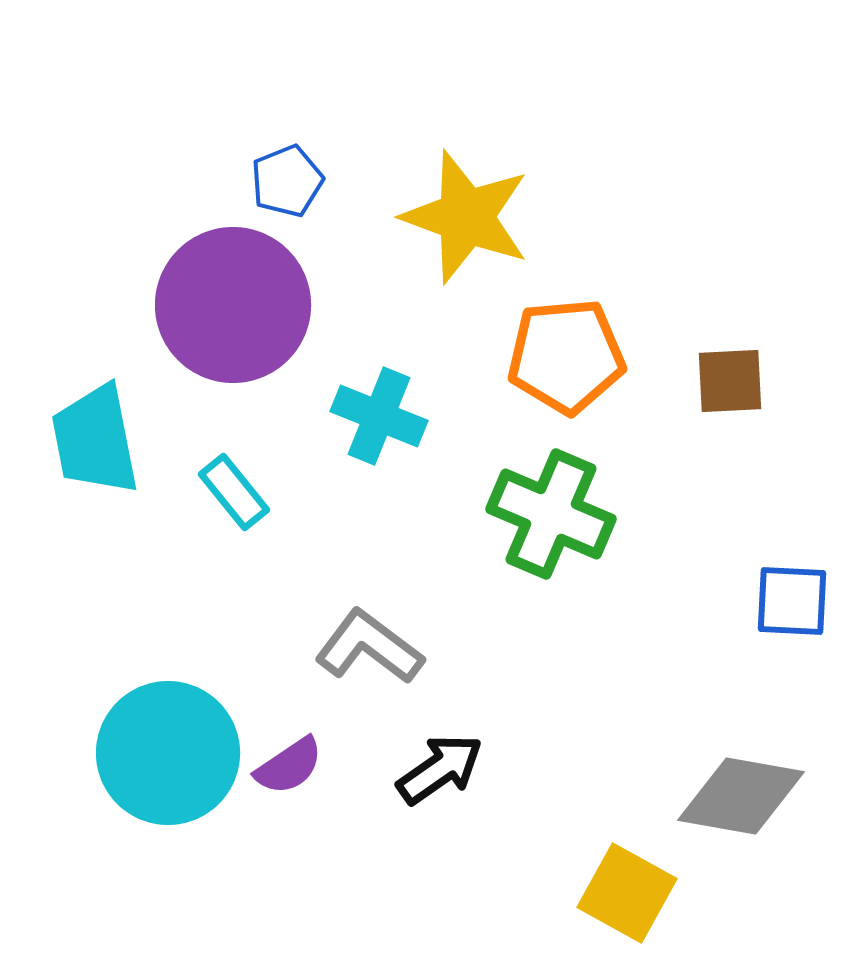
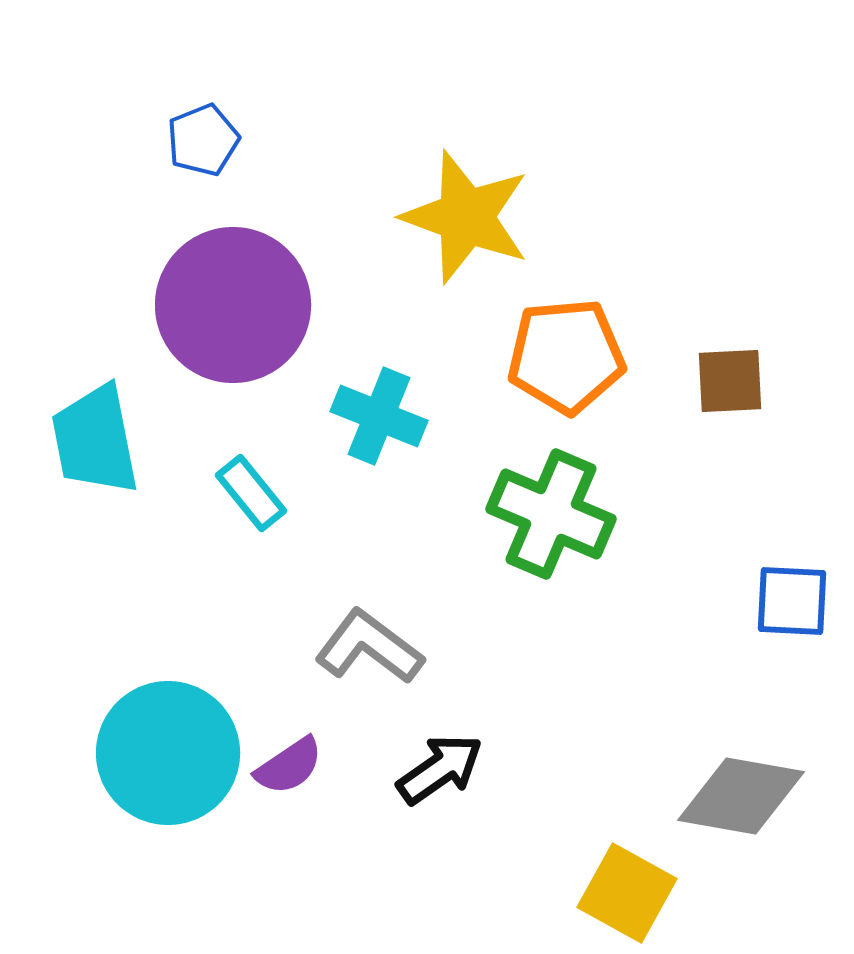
blue pentagon: moved 84 px left, 41 px up
cyan rectangle: moved 17 px right, 1 px down
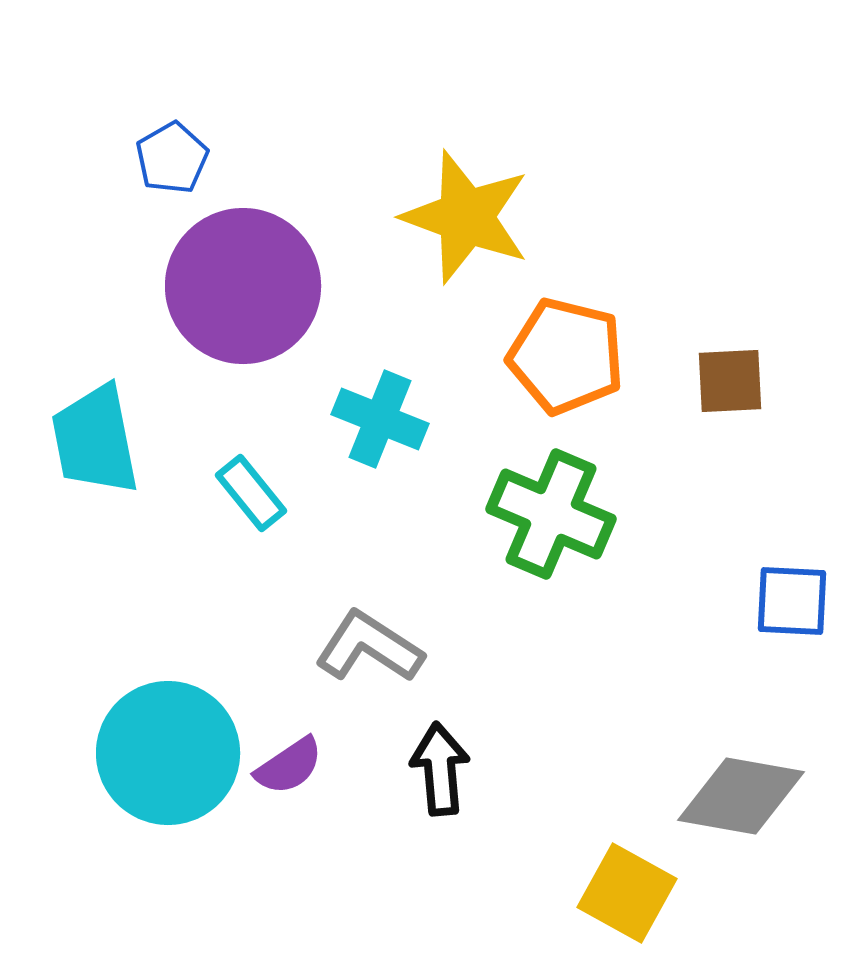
blue pentagon: moved 31 px left, 18 px down; rotated 8 degrees counterclockwise
purple circle: moved 10 px right, 19 px up
orange pentagon: rotated 19 degrees clockwise
cyan cross: moved 1 px right, 3 px down
gray L-shape: rotated 4 degrees counterclockwise
black arrow: rotated 60 degrees counterclockwise
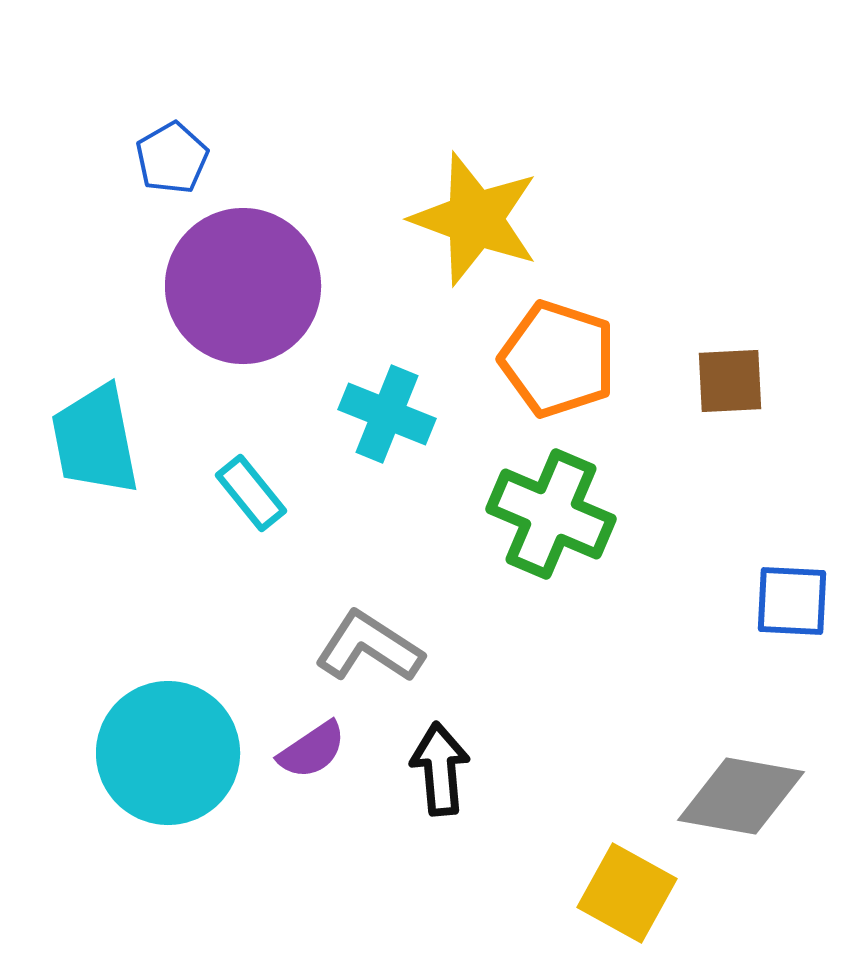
yellow star: moved 9 px right, 2 px down
orange pentagon: moved 8 px left, 3 px down; rotated 4 degrees clockwise
cyan cross: moved 7 px right, 5 px up
purple semicircle: moved 23 px right, 16 px up
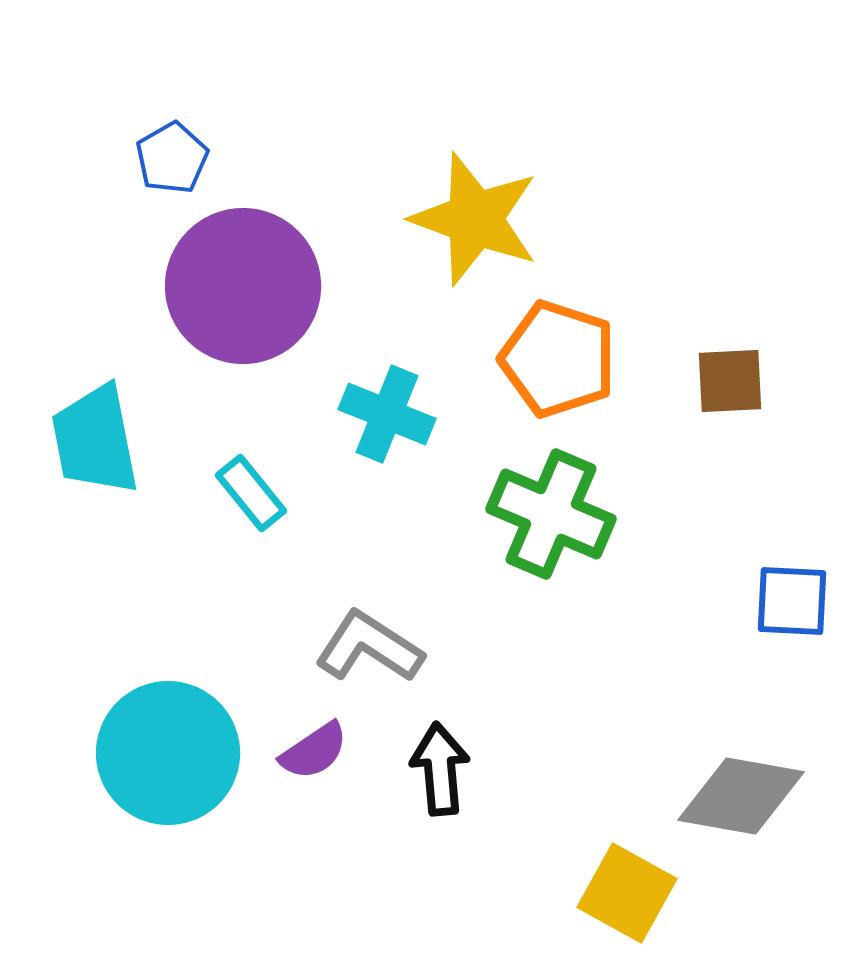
purple semicircle: moved 2 px right, 1 px down
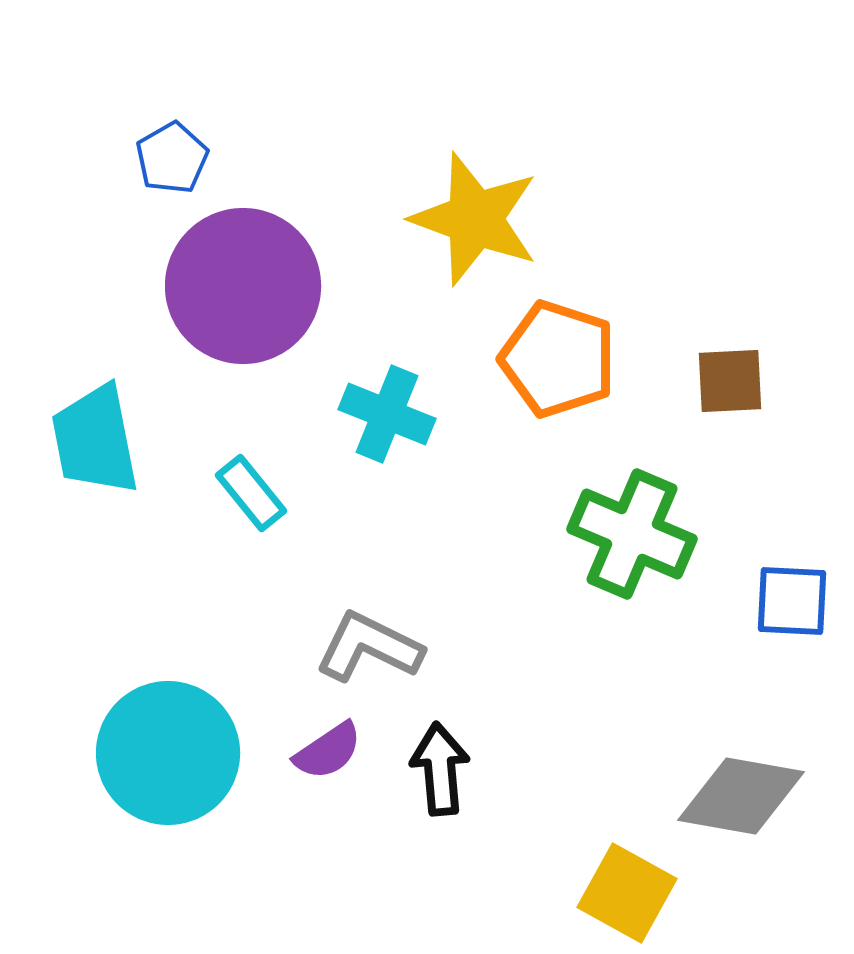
green cross: moved 81 px right, 20 px down
gray L-shape: rotated 7 degrees counterclockwise
purple semicircle: moved 14 px right
